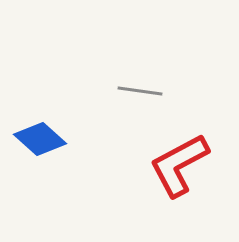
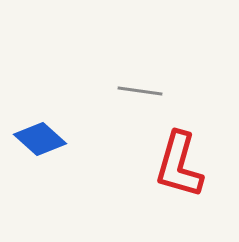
red L-shape: rotated 46 degrees counterclockwise
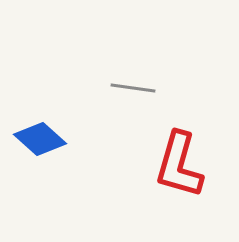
gray line: moved 7 px left, 3 px up
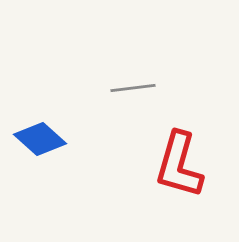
gray line: rotated 15 degrees counterclockwise
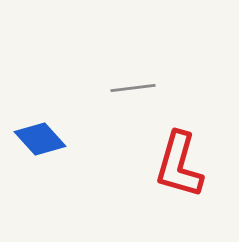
blue diamond: rotated 6 degrees clockwise
